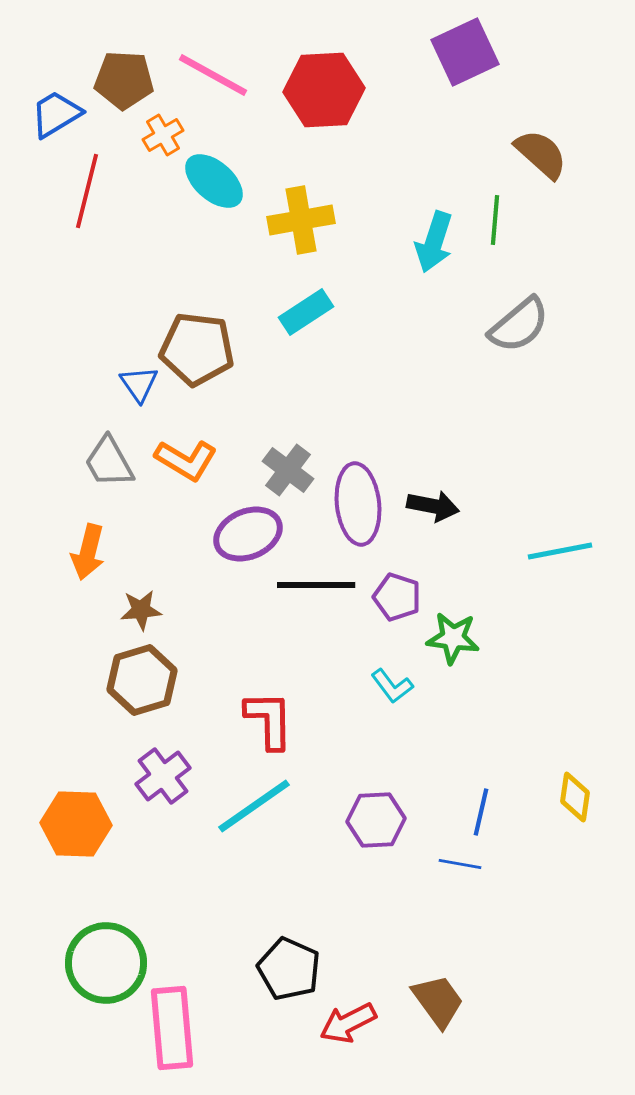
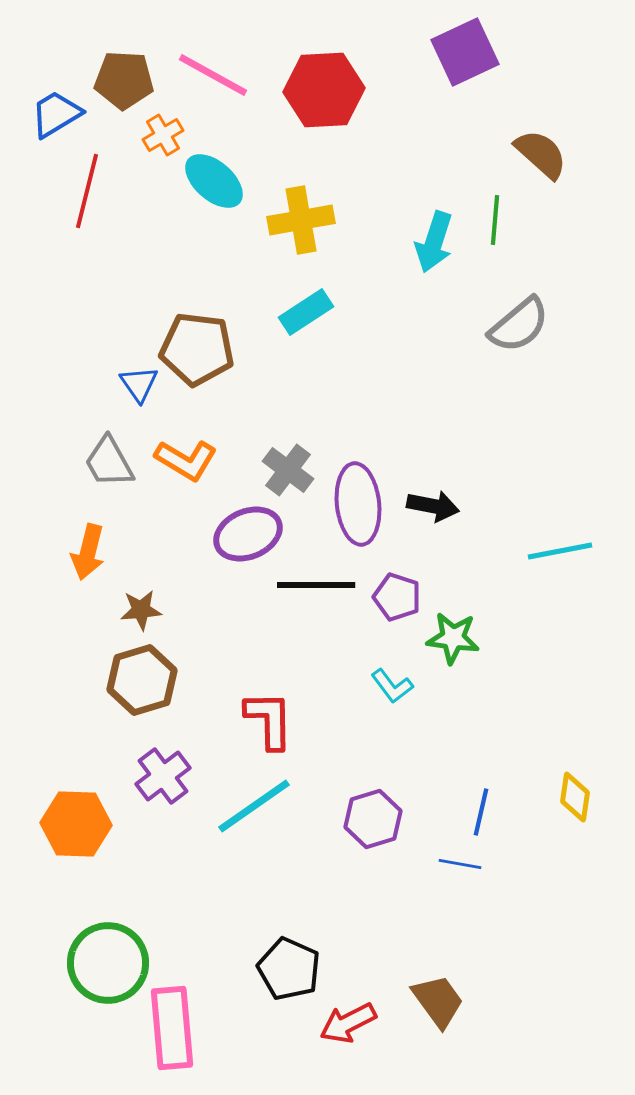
purple hexagon at (376, 820): moved 3 px left, 1 px up; rotated 14 degrees counterclockwise
green circle at (106, 963): moved 2 px right
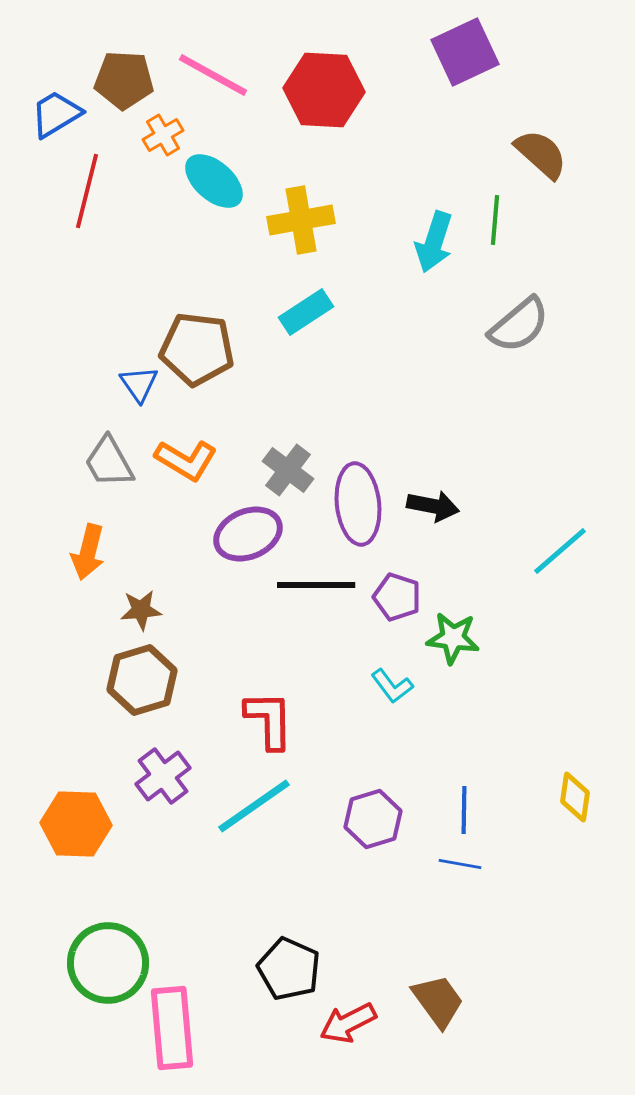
red hexagon at (324, 90): rotated 6 degrees clockwise
cyan line at (560, 551): rotated 30 degrees counterclockwise
blue line at (481, 812): moved 17 px left, 2 px up; rotated 12 degrees counterclockwise
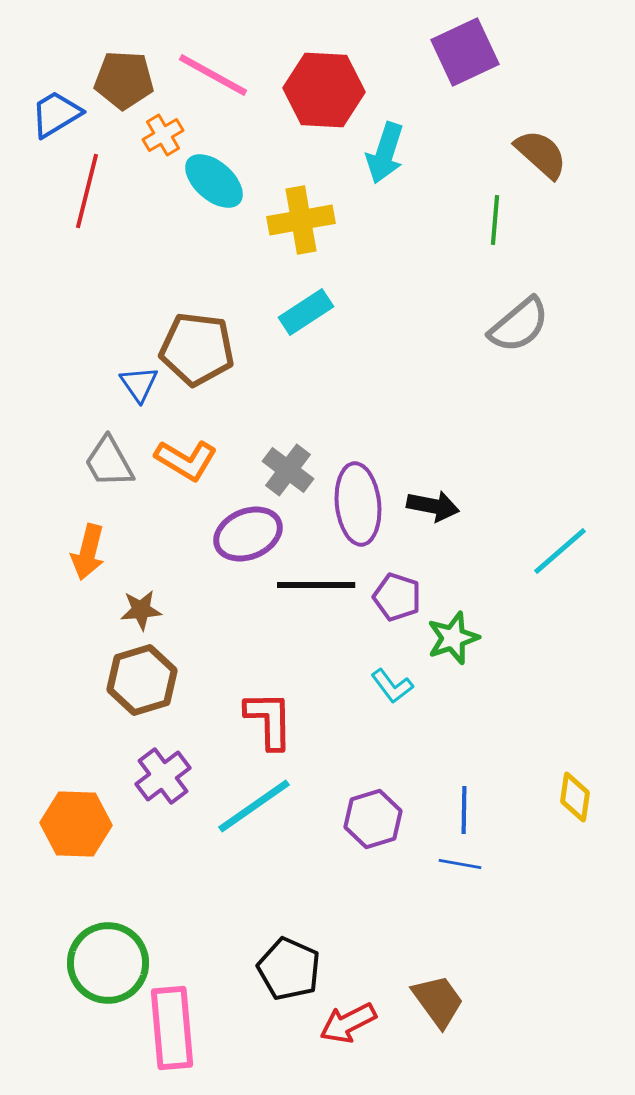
cyan arrow at (434, 242): moved 49 px left, 89 px up
green star at (453, 638): rotated 26 degrees counterclockwise
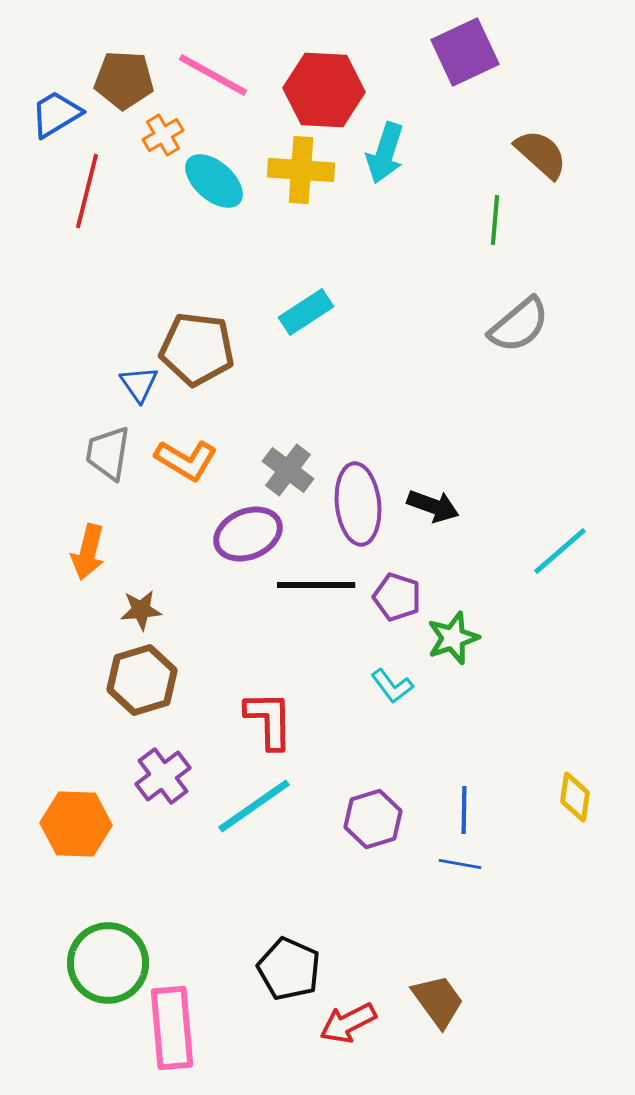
yellow cross at (301, 220): moved 50 px up; rotated 14 degrees clockwise
gray trapezoid at (109, 462): moved 1 px left, 9 px up; rotated 38 degrees clockwise
black arrow at (433, 506): rotated 9 degrees clockwise
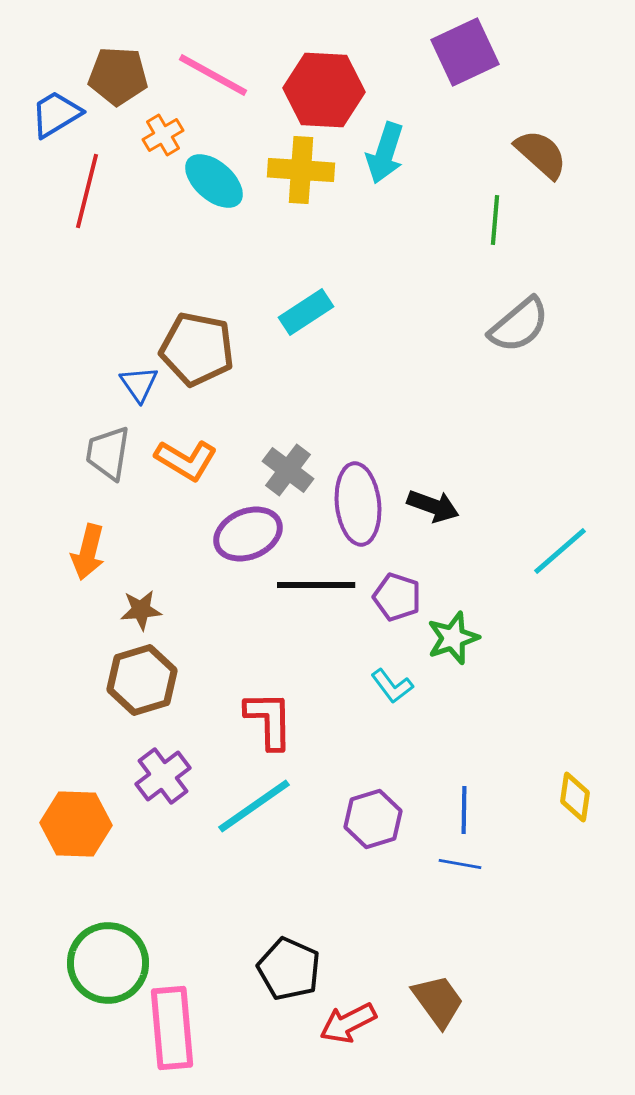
brown pentagon at (124, 80): moved 6 px left, 4 px up
brown pentagon at (197, 349): rotated 4 degrees clockwise
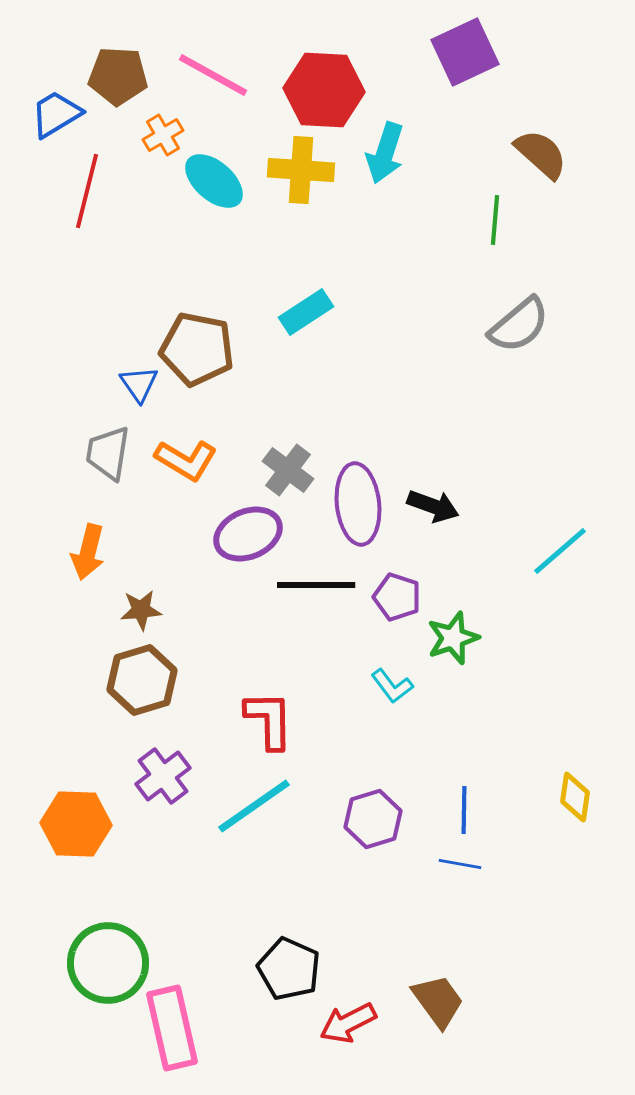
pink rectangle at (172, 1028): rotated 8 degrees counterclockwise
